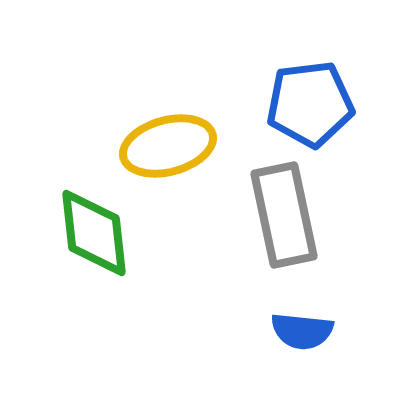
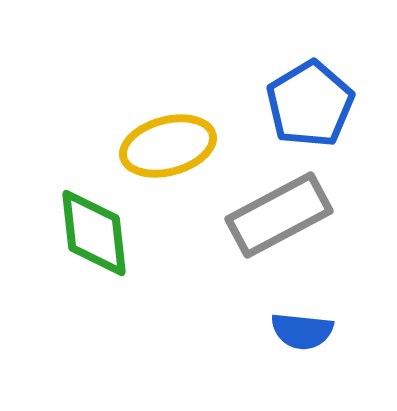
blue pentagon: rotated 24 degrees counterclockwise
gray rectangle: moved 5 px left; rotated 74 degrees clockwise
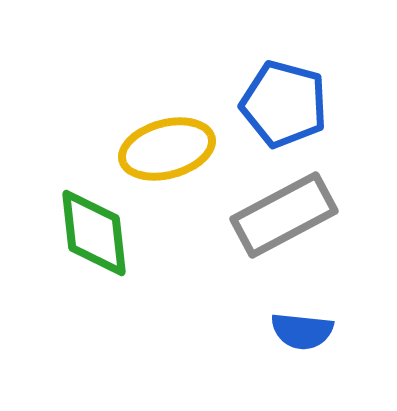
blue pentagon: moved 26 px left; rotated 26 degrees counterclockwise
yellow ellipse: moved 1 px left, 3 px down
gray rectangle: moved 5 px right
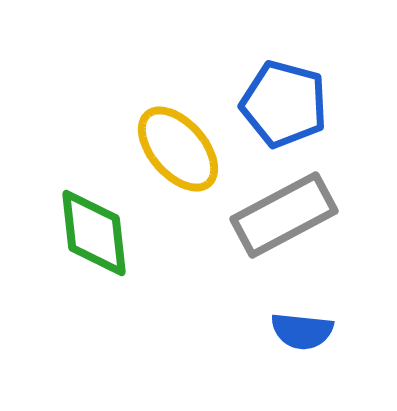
yellow ellipse: moved 11 px right; rotated 64 degrees clockwise
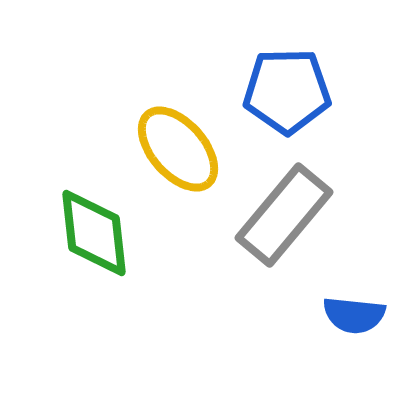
blue pentagon: moved 3 px right, 13 px up; rotated 16 degrees counterclockwise
gray rectangle: rotated 22 degrees counterclockwise
blue semicircle: moved 52 px right, 16 px up
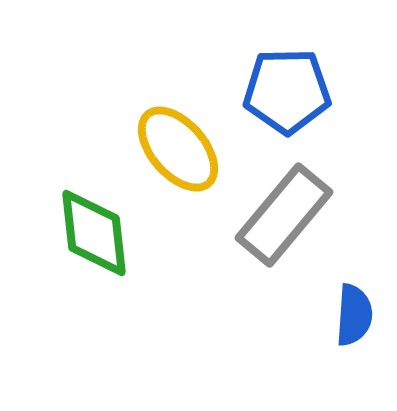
blue semicircle: rotated 92 degrees counterclockwise
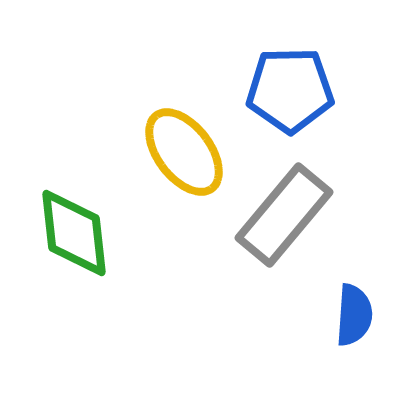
blue pentagon: moved 3 px right, 1 px up
yellow ellipse: moved 6 px right, 3 px down; rotated 4 degrees clockwise
green diamond: moved 20 px left
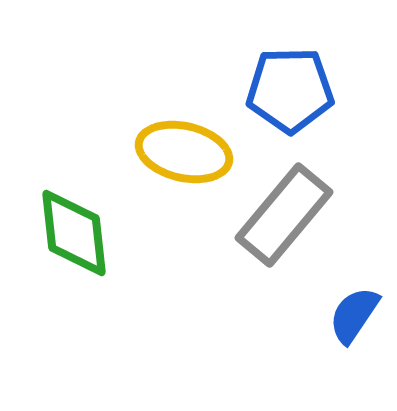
yellow ellipse: rotated 40 degrees counterclockwise
blue semicircle: rotated 150 degrees counterclockwise
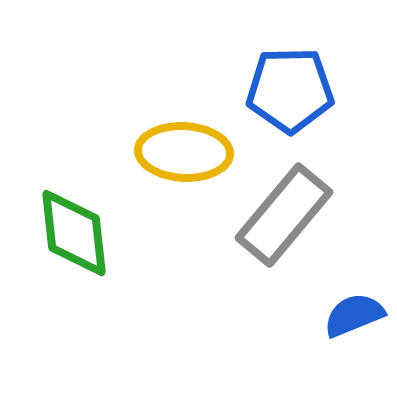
yellow ellipse: rotated 10 degrees counterclockwise
blue semicircle: rotated 34 degrees clockwise
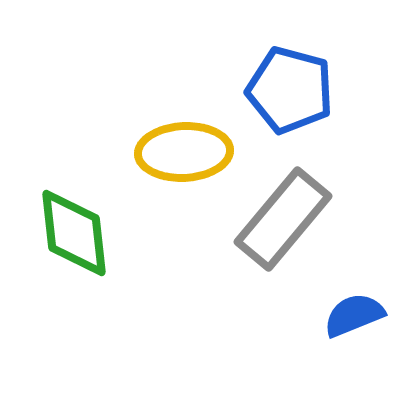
blue pentagon: rotated 16 degrees clockwise
yellow ellipse: rotated 6 degrees counterclockwise
gray rectangle: moved 1 px left, 4 px down
